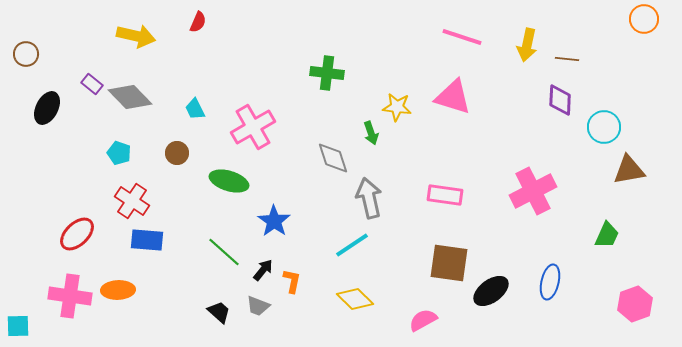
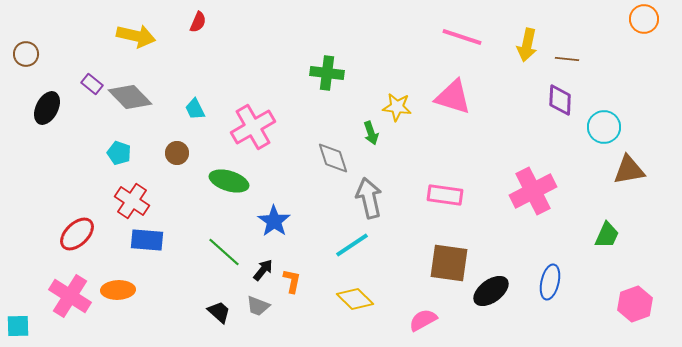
pink cross at (70, 296): rotated 24 degrees clockwise
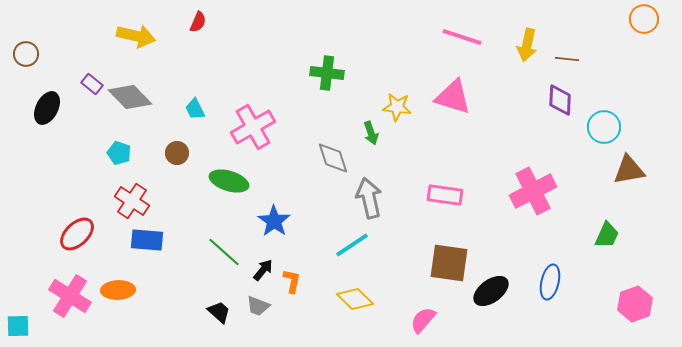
pink semicircle at (423, 320): rotated 20 degrees counterclockwise
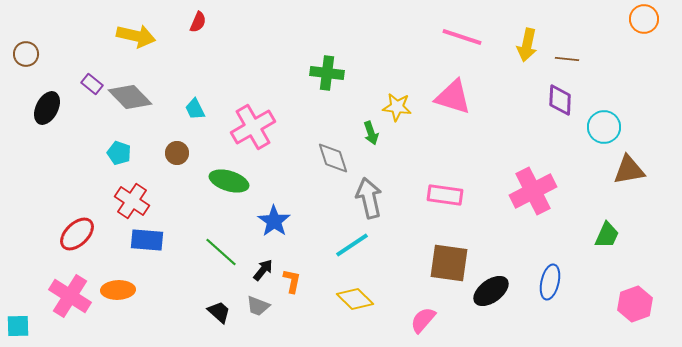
green line at (224, 252): moved 3 px left
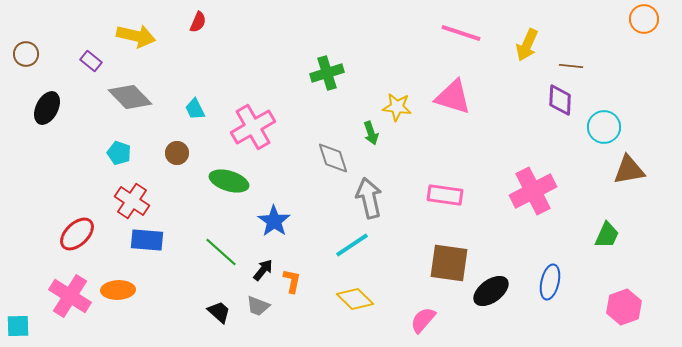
pink line at (462, 37): moved 1 px left, 4 px up
yellow arrow at (527, 45): rotated 12 degrees clockwise
brown line at (567, 59): moved 4 px right, 7 px down
green cross at (327, 73): rotated 24 degrees counterclockwise
purple rectangle at (92, 84): moved 1 px left, 23 px up
pink hexagon at (635, 304): moved 11 px left, 3 px down
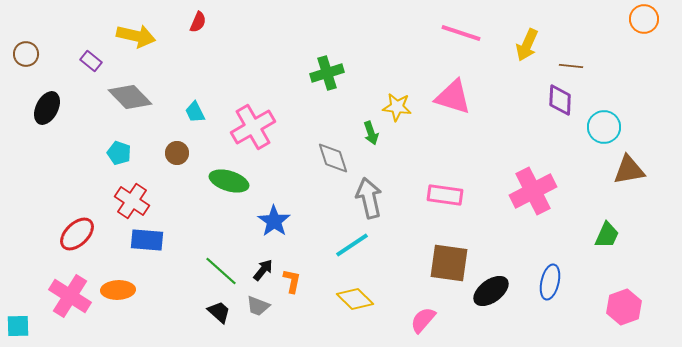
cyan trapezoid at (195, 109): moved 3 px down
green line at (221, 252): moved 19 px down
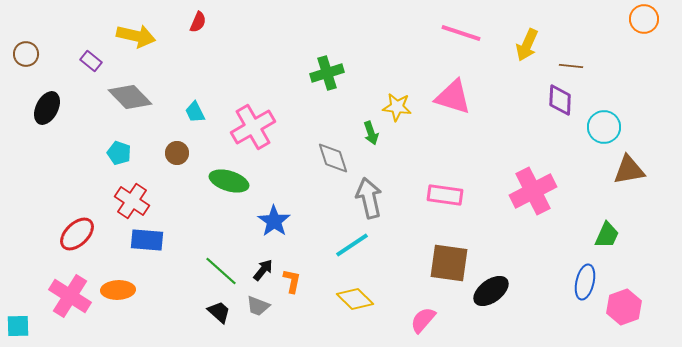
blue ellipse at (550, 282): moved 35 px right
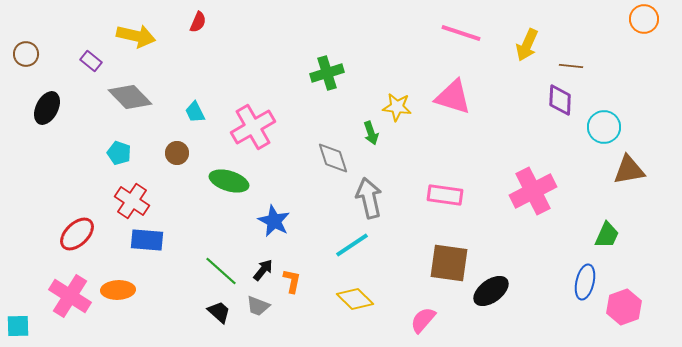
blue star at (274, 221): rotated 8 degrees counterclockwise
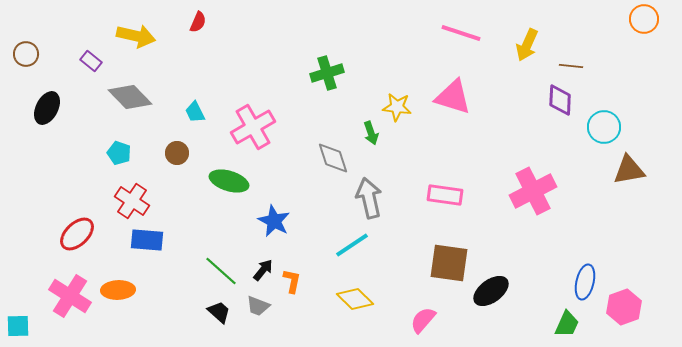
green trapezoid at (607, 235): moved 40 px left, 89 px down
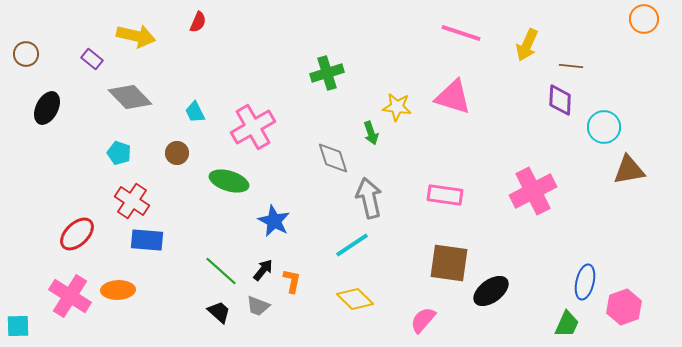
purple rectangle at (91, 61): moved 1 px right, 2 px up
